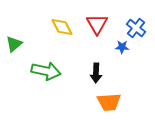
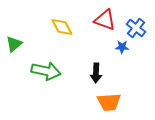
red triangle: moved 8 px right, 4 px up; rotated 40 degrees counterclockwise
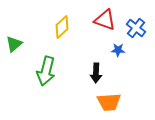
yellow diamond: rotated 75 degrees clockwise
blue star: moved 4 px left, 3 px down
green arrow: rotated 92 degrees clockwise
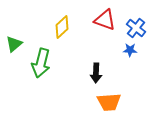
blue star: moved 12 px right
green arrow: moved 5 px left, 8 px up
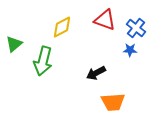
yellow diamond: rotated 15 degrees clockwise
green arrow: moved 2 px right, 2 px up
black arrow: rotated 60 degrees clockwise
orange trapezoid: moved 4 px right
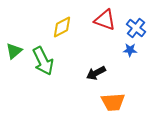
green triangle: moved 7 px down
green arrow: rotated 40 degrees counterclockwise
